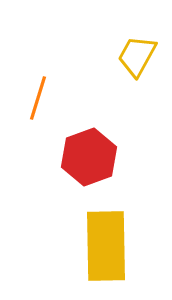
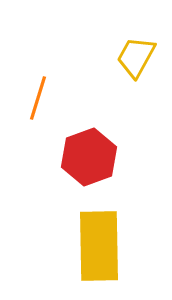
yellow trapezoid: moved 1 px left, 1 px down
yellow rectangle: moved 7 px left
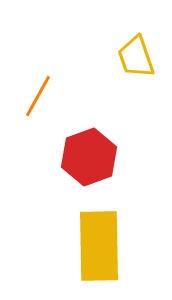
yellow trapezoid: rotated 48 degrees counterclockwise
orange line: moved 2 px up; rotated 12 degrees clockwise
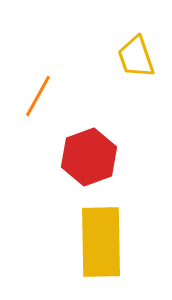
yellow rectangle: moved 2 px right, 4 px up
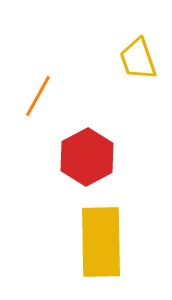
yellow trapezoid: moved 2 px right, 2 px down
red hexagon: moved 2 px left; rotated 8 degrees counterclockwise
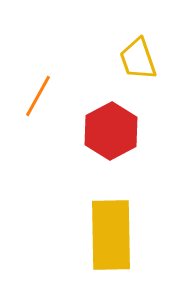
red hexagon: moved 24 px right, 26 px up
yellow rectangle: moved 10 px right, 7 px up
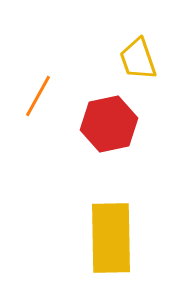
red hexagon: moved 2 px left, 7 px up; rotated 16 degrees clockwise
yellow rectangle: moved 3 px down
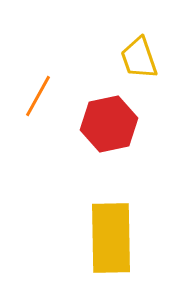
yellow trapezoid: moved 1 px right, 1 px up
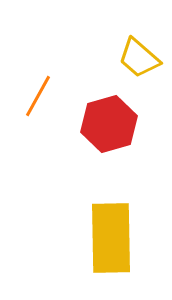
yellow trapezoid: rotated 30 degrees counterclockwise
red hexagon: rotated 4 degrees counterclockwise
